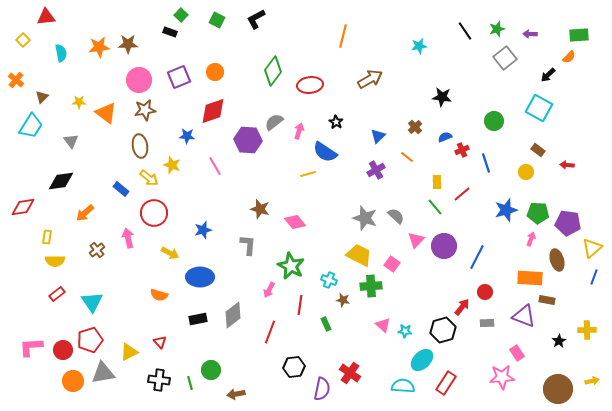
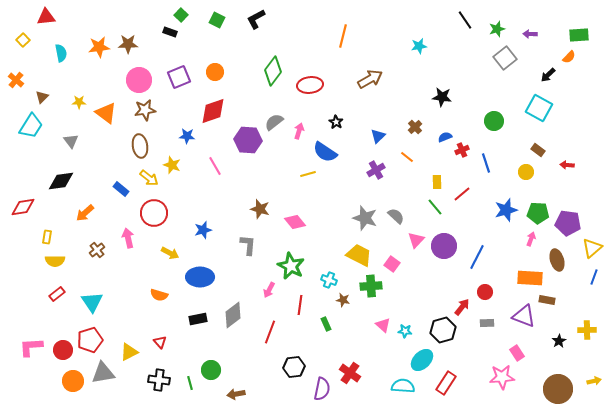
black line at (465, 31): moved 11 px up
yellow arrow at (592, 381): moved 2 px right
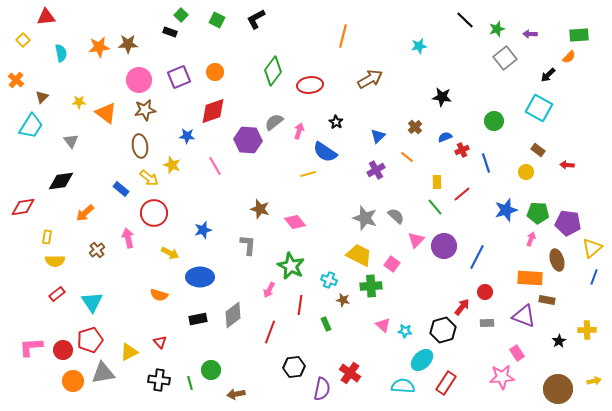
black line at (465, 20): rotated 12 degrees counterclockwise
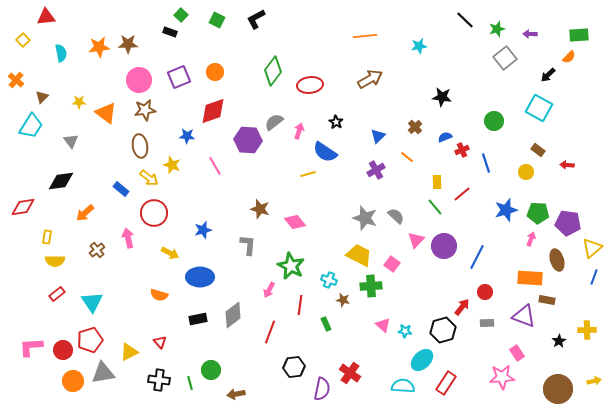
orange line at (343, 36): moved 22 px right; rotated 70 degrees clockwise
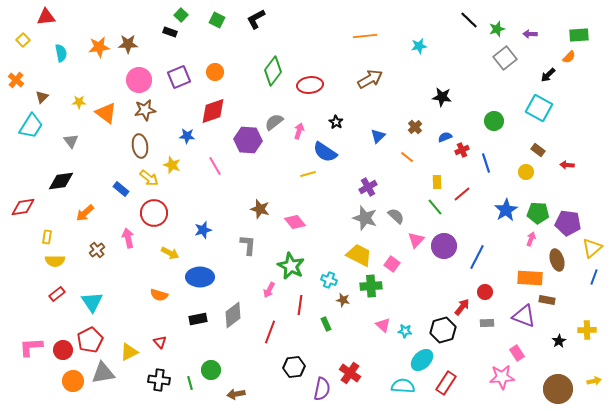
black line at (465, 20): moved 4 px right
purple cross at (376, 170): moved 8 px left, 17 px down
blue star at (506, 210): rotated 15 degrees counterclockwise
red pentagon at (90, 340): rotated 10 degrees counterclockwise
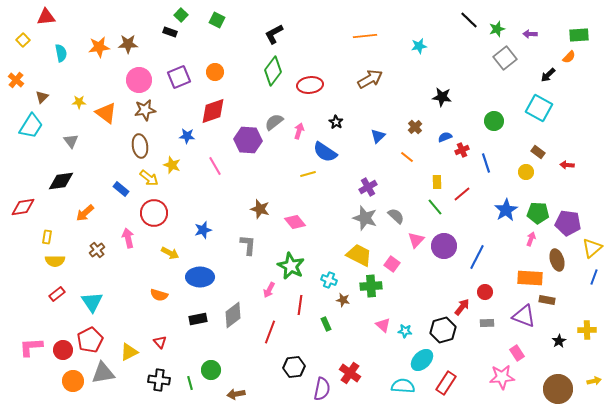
black L-shape at (256, 19): moved 18 px right, 15 px down
brown rectangle at (538, 150): moved 2 px down
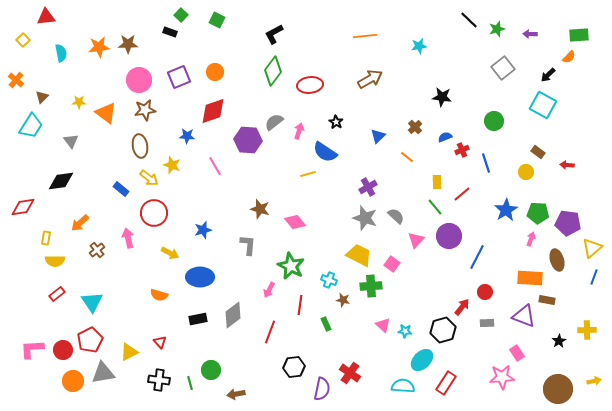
gray square at (505, 58): moved 2 px left, 10 px down
cyan square at (539, 108): moved 4 px right, 3 px up
orange arrow at (85, 213): moved 5 px left, 10 px down
yellow rectangle at (47, 237): moved 1 px left, 1 px down
purple circle at (444, 246): moved 5 px right, 10 px up
pink L-shape at (31, 347): moved 1 px right, 2 px down
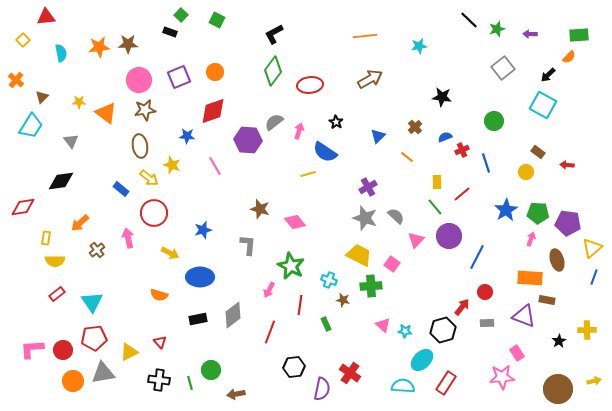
red pentagon at (90, 340): moved 4 px right, 2 px up; rotated 20 degrees clockwise
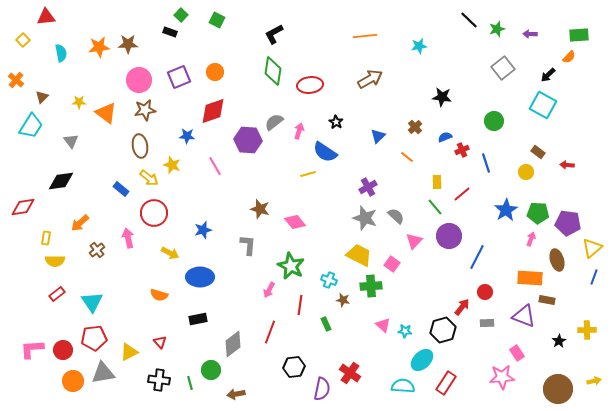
green diamond at (273, 71): rotated 28 degrees counterclockwise
pink triangle at (416, 240): moved 2 px left, 1 px down
gray diamond at (233, 315): moved 29 px down
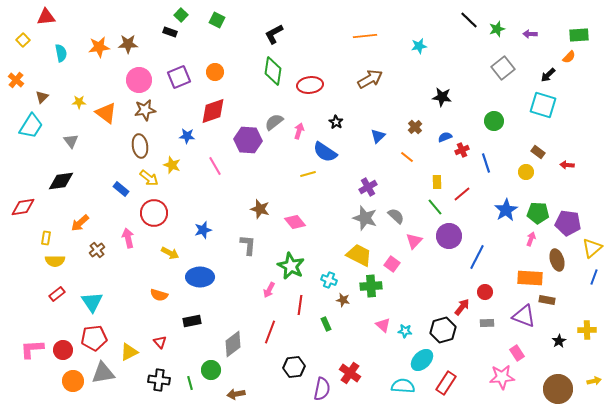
cyan square at (543, 105): rotated 12 degrees counterclockwise
black rectangle at (198, 319): moved 6 px left, 2 px down
